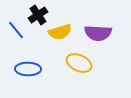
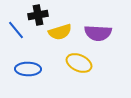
black cross: rotated 24 degrees clockwise
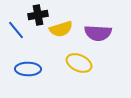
yellow semicircle: moved 1 px right, 3 px up
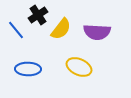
black cross: rotated 24 degrees counterclockwise
yellow semicircle: rotated 35 degrees counterclockwise
purple semicircle: moved 1 px left, 1 px up
yellow ellipse: moved 4 px down
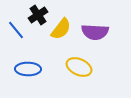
purple semicircle: moved 2 px left
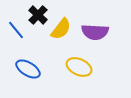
black cross: rotated 12 degrees counterclockwise
blue ellipse: rotated 30 degrees clockwise
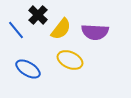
yellow ellipse: moved 9 px left, 7 px up
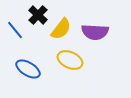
blue line: moved 1 px left
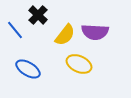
yellow semicircle: moved 4 px right, 6 px down
yellow ellipse: moved 9 px right, 4 px down
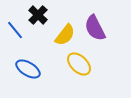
purple semicircle: moved 4 px up; rotated 60 degrees clockwise
yellow ellipse: rotated 20 degrees clockwise
